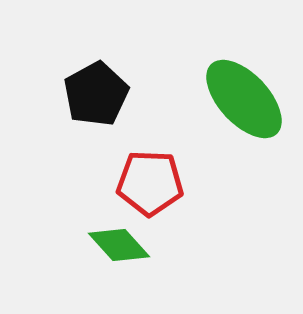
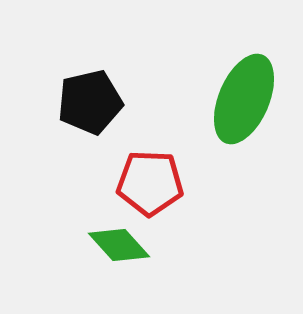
black pentagon: moved 6 px left, 8 px down; rotated 16 degrees clockwise
green ellipse: rotated 66 degrees clockwise
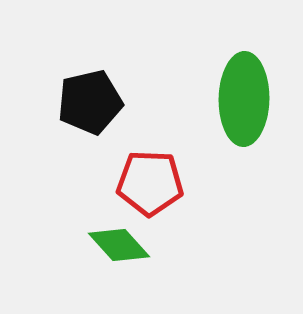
green ellipse: rotated 22 degrees counterclockwise
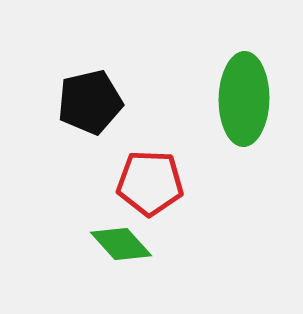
green diamond: moved 2 px right, 1 px up
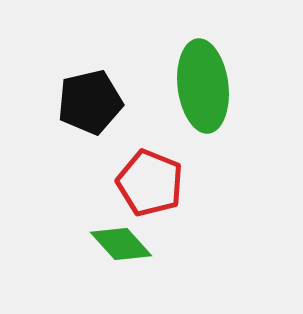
green ellipse: moved 41 px left, 13 px up; rotated 8 degrees counterclockwise
red pentagon: rotated 20 degrees clockwise
